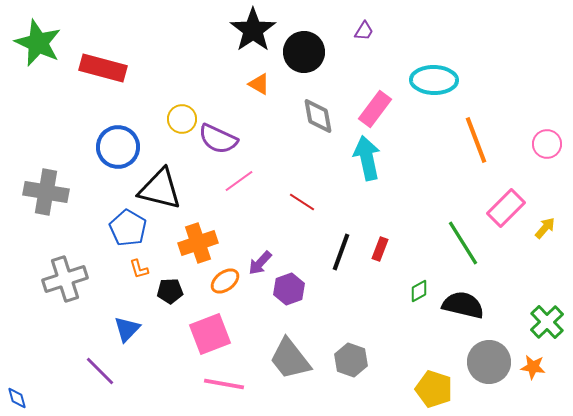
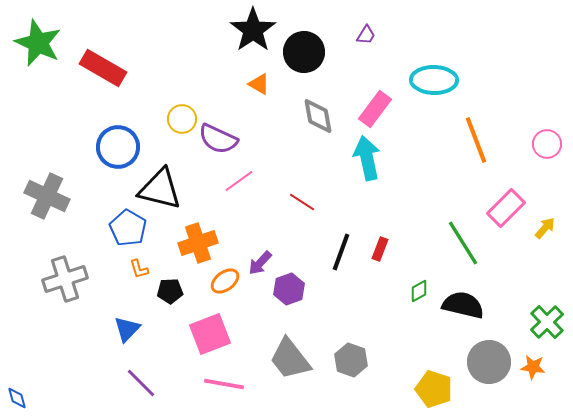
purple trapezoid at (364, 31): moved 2 px right, 4 px down
red rectangle at (103, 68): rotated 15 degrees clockwise
gray cross at (46, 192): moved 1 px right, 4 px down; rotated 15 degrees clockwise
purple line at (100, 371): moved 41 px right, 12 px down
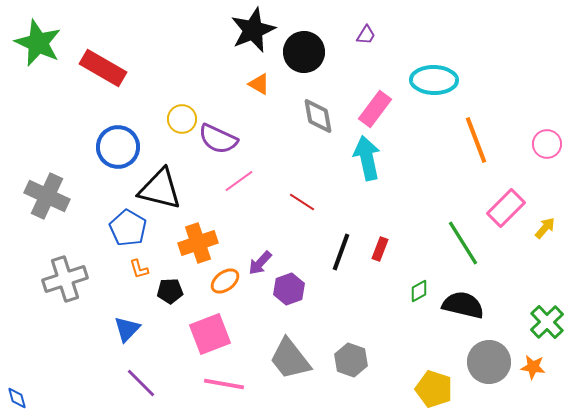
black star at (253, 30): rotated 12 degrees clockwise
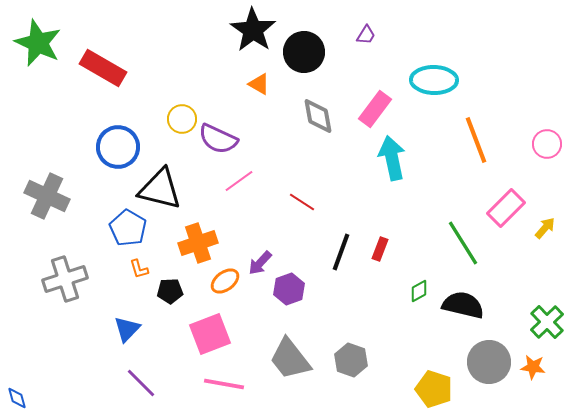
black star at (253, 30): rotated 15 degrees counterclockwise
cyan arrow at (367, 158): moved 25 px right
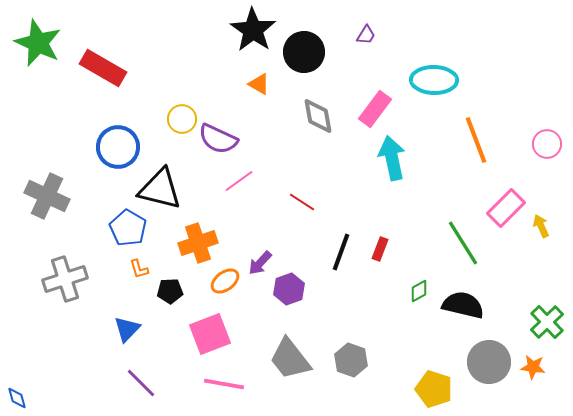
yellow arrow at (545, 228): moved 4 px left, 2 px up; rotated 65 degrees counterclockwise
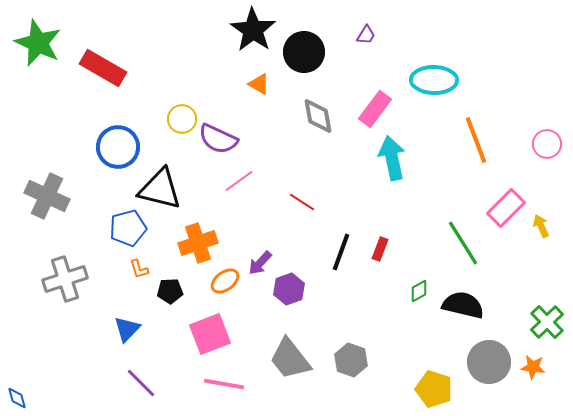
blue pentagon at (128, 228): rotated 27 degrees clockwise
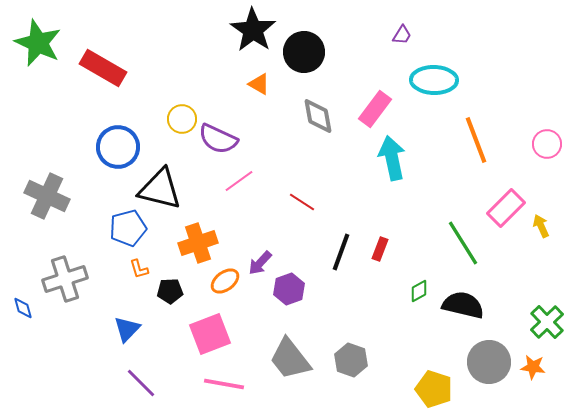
purple trapezoid at (366, 35): moved 36 px right
blue diamond at (17, 398): moved 6 px right, 90 px up
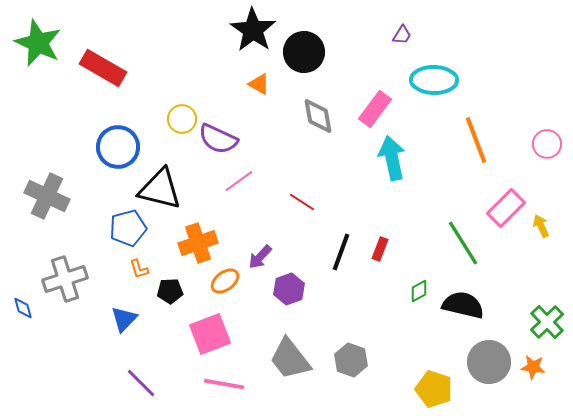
purple arrow at (260, 263): moved 6 px up
blue triangle at (127, 329): moved 3 px left, 10 px up
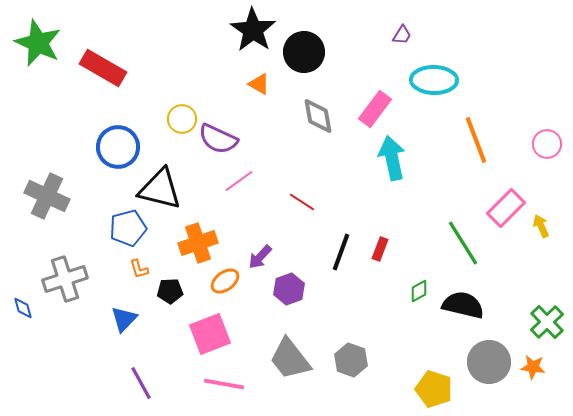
purple line at (141, 383): rotated 16 degrees clockwise
